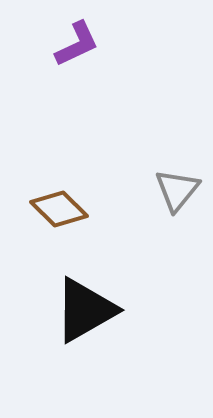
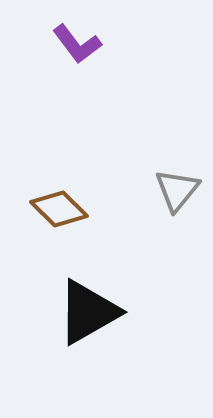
purple L-shape: rotated 78 degrees clockwise
black triangle: moved 3 px right, 2 px down
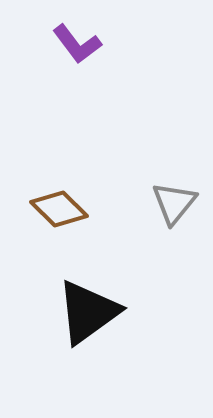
gray triangle: moved 3 px left, 13 px down
black triangle: rotated 6 degrees counterclockwise
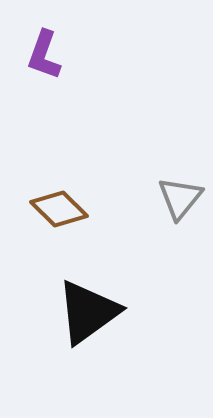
purple L-shape: moved 33 px left, 11 px down; rotated 57 degrees clockwise
gray triangle: moved 6 px right, 5 px up
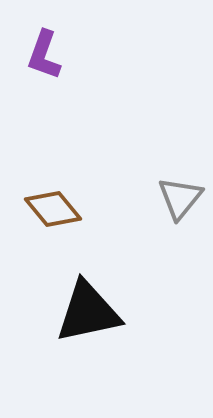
brown diamond: moved 6 px left; rotated 6 degrees clockwise
black triangle: rotated 24 degrees clockwise
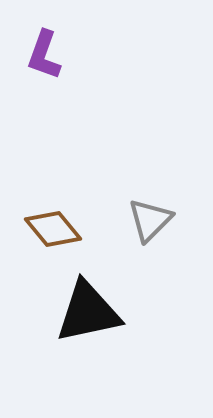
gray triangle: moved 30 px left, 22 px down; rotated 6 degrees clockwise
brown diamond: moved 20 px down
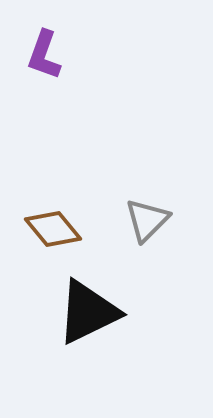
gray triangle: moved 3 px left
black triangle: rotated 14 degrees counterclockwise
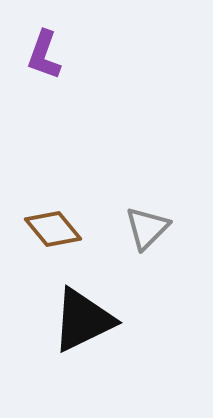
gray triangle: moved 8 px down
black triangle: moved 5 px left, 8 px down
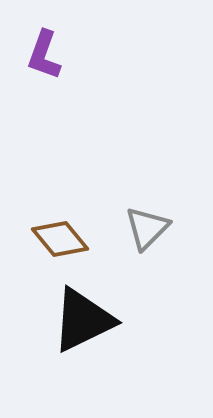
brown diamond: moved 7 px right, 10 px down
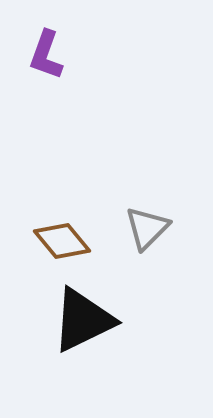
purple L-shape: moved 2 px right
brown diamond: moved 2 px right, 2 px down
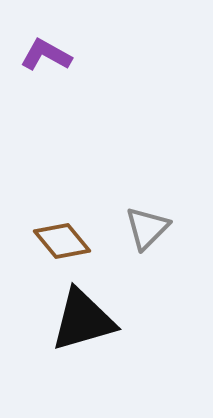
purple L-shape: rotated 99 degrees clockwise
black triangle: rotated 10 degrees clockwise
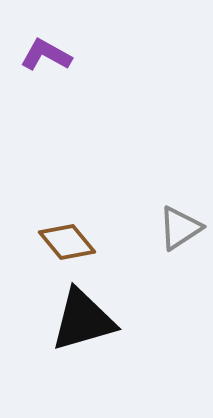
gray triangle: moved 33 px right; rotated 12 degrees clockwise
brown diamond: moved 5 px right, 1 px down
